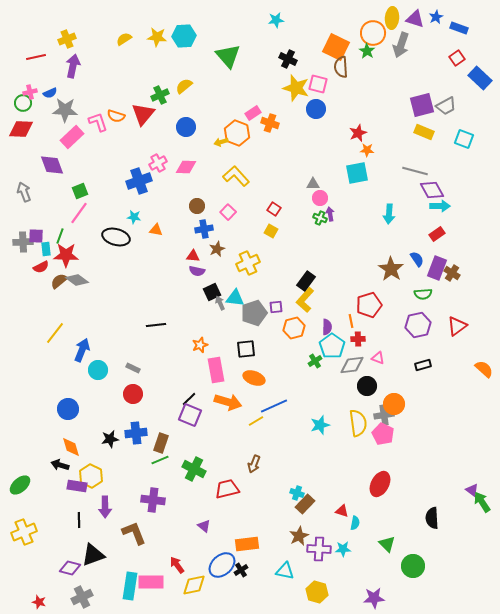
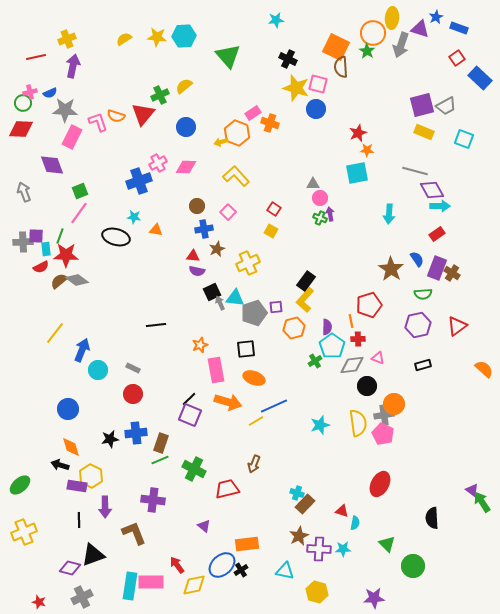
purple triangle at (415, 19): moved 5 px right, 10 px down
pink rectangle at (72, 137): rotated 20 degrees counterclockwise
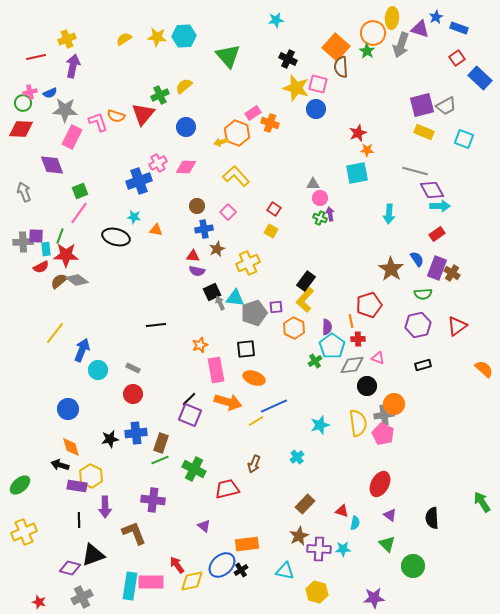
orange square at (336, 47): rotated 16 degrees clockwise
orange hexagon at (294, 328): rotated 20 degrees counterclockwise
purple triangle at (472, 490): moved 82 px left, 25 px down
cyan cross at (297, 493): moved 36 px up; rotated 32 degrees clockwise
yellow diamond at (194, 585): moved 2 px left, 4 px up
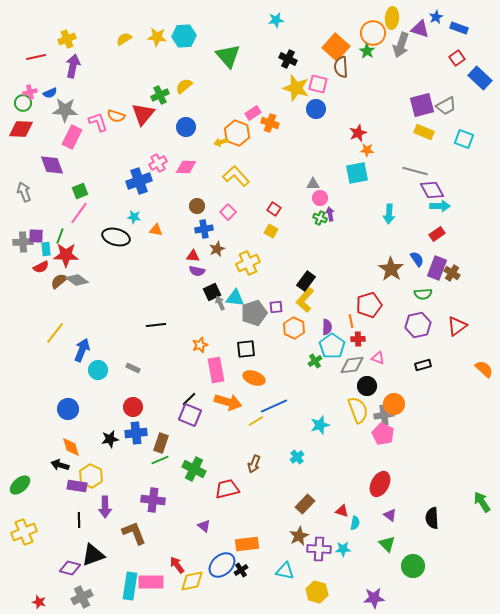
red circle at (133, 394): moved 13 px down
yellow semicircle at (358, 423): moved 13 px up; rotated 12 degrees counterclockwise
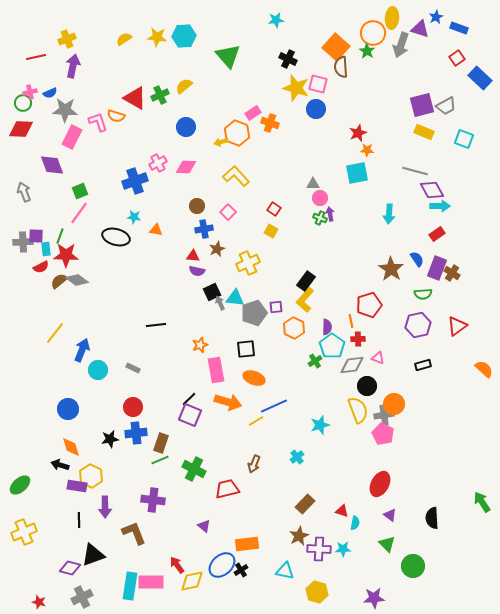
red triangle at (143, 114): moved 8 px left, 16 px up; rotated 40 degrees counterclockwise
blue cross at (139, 181): moved 4 px left
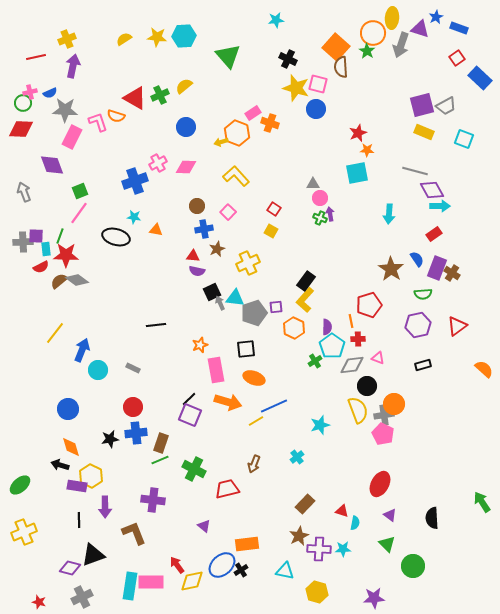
red rectangle at (437, 234): moved 3 px left
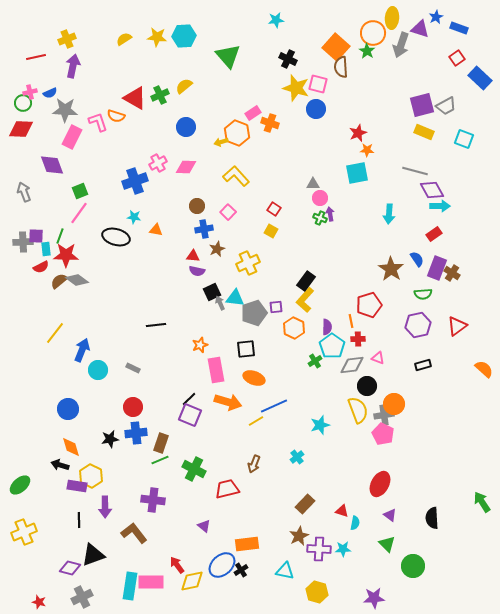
brown L-shape at (134, 533): rotated 16 degrees counterclockwise
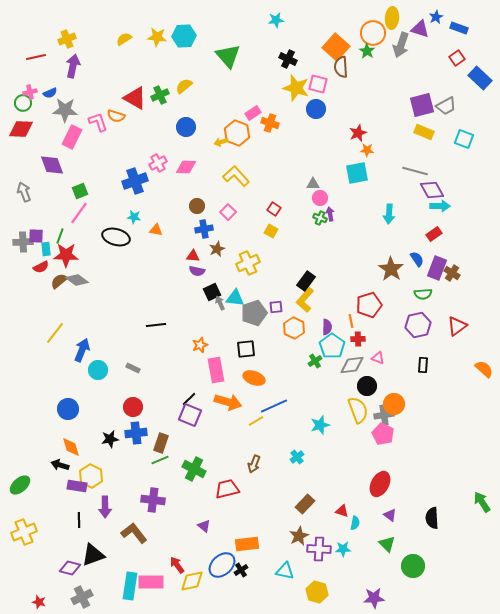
black rectangle at (423, 365): rotated 70 degrees counterclockwise
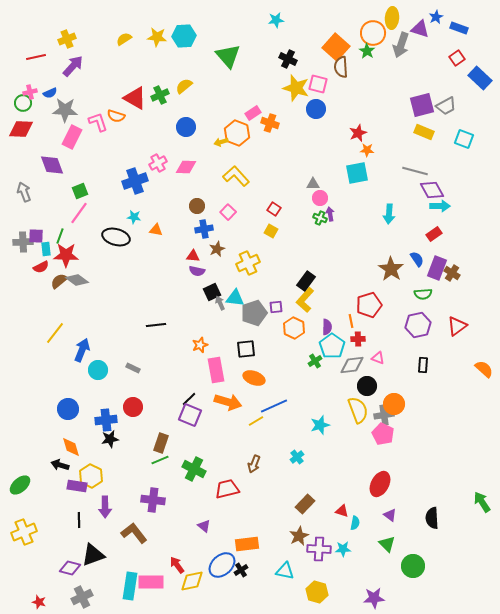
purple arrow at (73, 66): rotated 30 degrees clockwise
blue cross at (136, 433): moved 30 px left, 13 px up
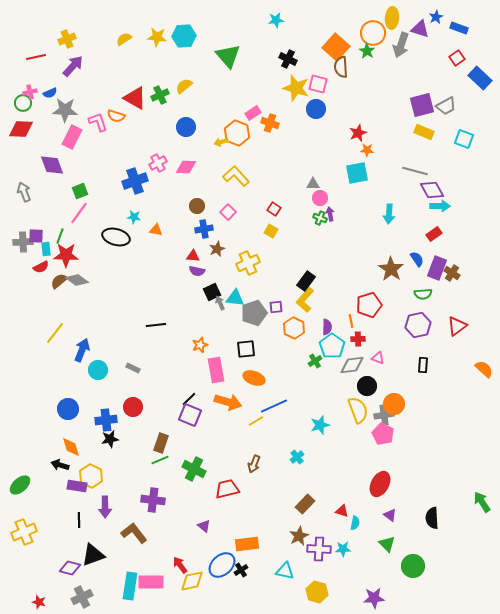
red arrow at (177, 565): moved 3 px right
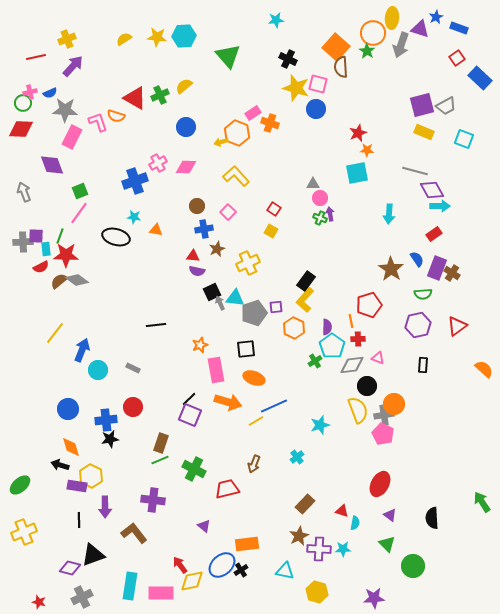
pink rectangle at (151, 582): moved 10 px right, 11 px down
